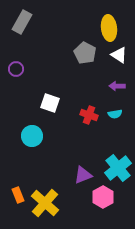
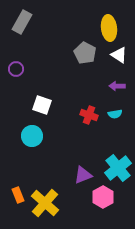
white square: moved 8 px left, 2 px down
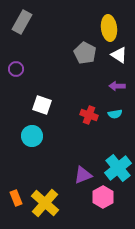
orange rectangle: moved 2 px left, 3 px down
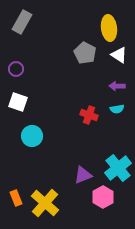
white square: moved 24 px left, 3 px up
cyan semicircle: moved 2 px right, 5 px up
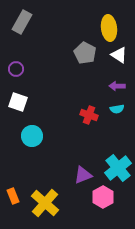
orange rectangle: moved 3 px left, 2 px up
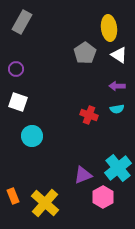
gray pentagon: rotated 10 degrees clockwise
